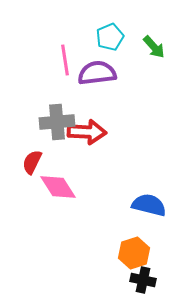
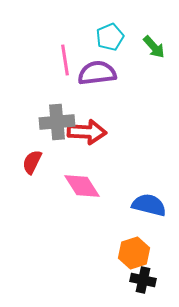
pink diamond: moved 24 px right, 1 px up
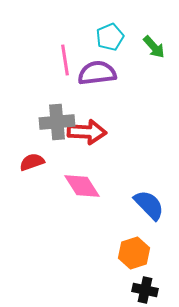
red semicircle: rotated 45 degrees clockwise
blue semicircle: rotated 32 degrees clockwise
black cross: moved 2 px right, 10 px down
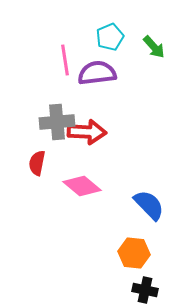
red semicircle: moved 5 px right, 1 px down; rotated 60 degrees counterclockwise
pink diamond: rotated 18 degrees counterclockwise
orange hexagon: rotated 24 degrees clockwise
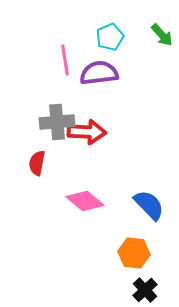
green arrow: moved 8 px right, 12 px up
purple semicircle: moved 2 px right
pink diamond: moved 3 px right, 15 px down
black cross: rotated 35 degrees clockwise
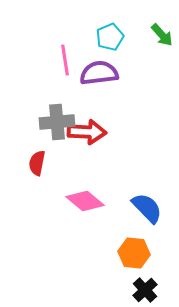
blue semicircle: moved 2 px left, 3 px down
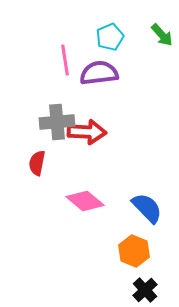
orange hexagon: moved 2 px up; rotated 16 degrees clockwise
